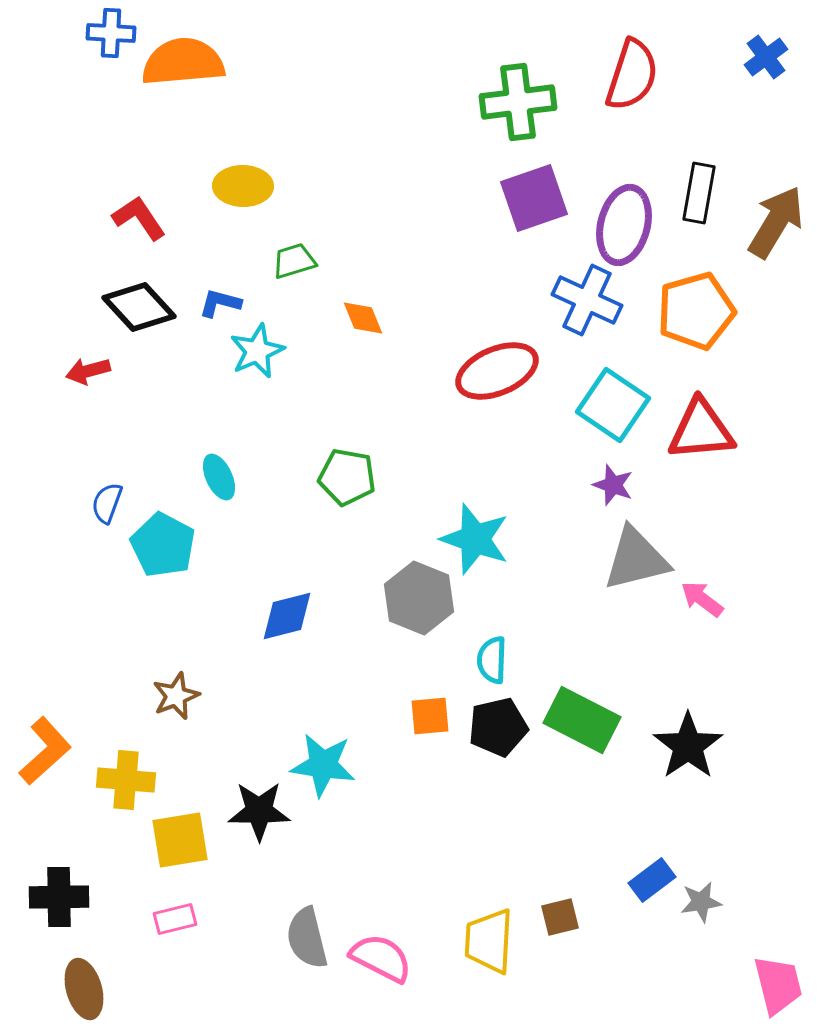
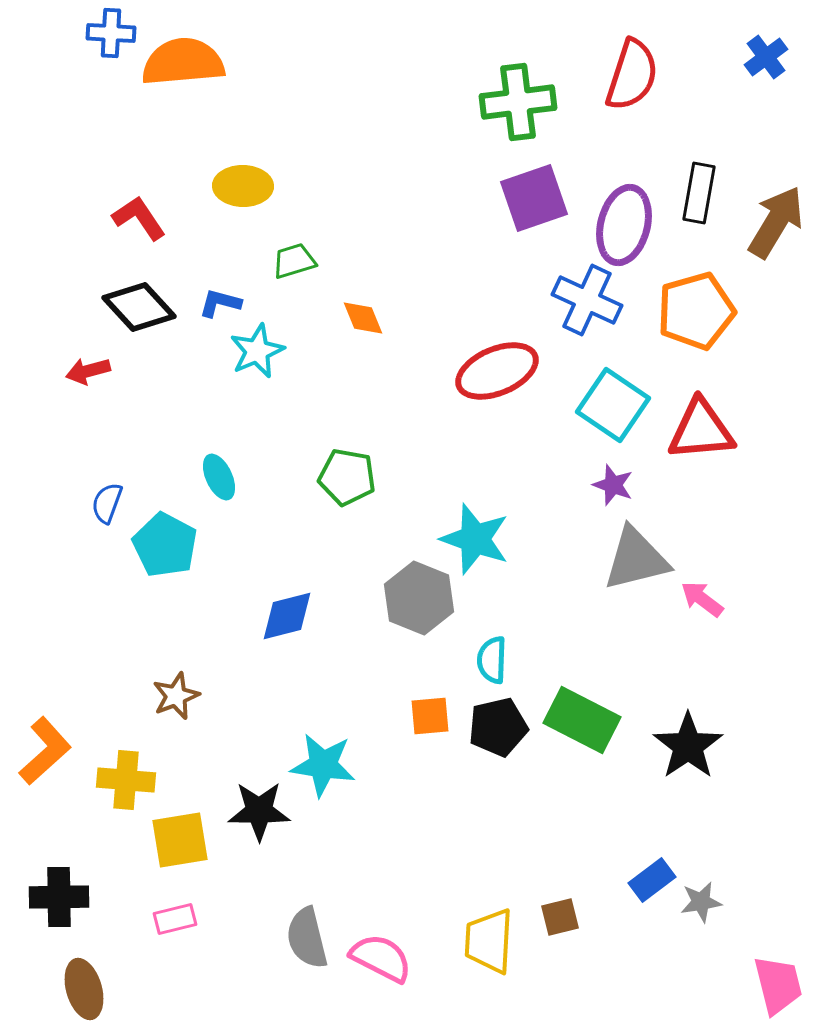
cyan pentagon at (163, 545): moved 2 px right
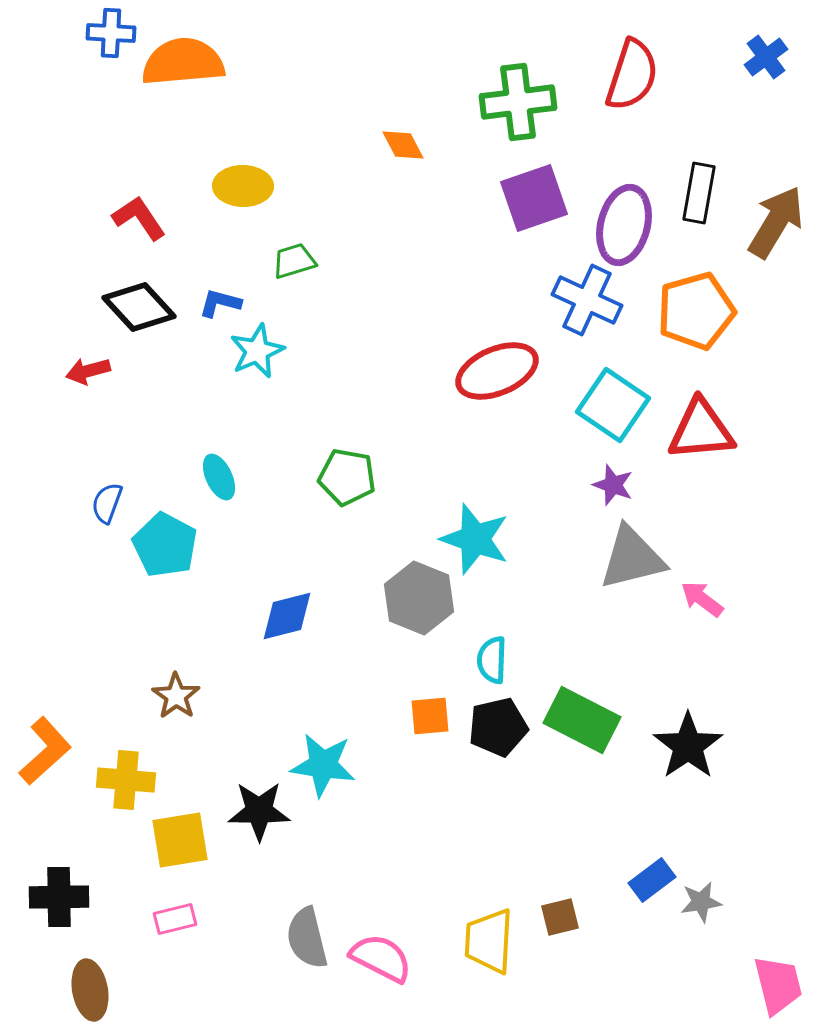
orange diamond at (363, 318): moved 40 px right, 173 px up; rotated 6 degrees counterclockwise
gray triangle at (636, 559): moved 4 px left, 1 px up
brown star at (176, 696): rotated 15 degrees counterclockwise
brown ellipse at (84, 989): moved 6 px right, 1 px down; rotated 6 degrees clockwise
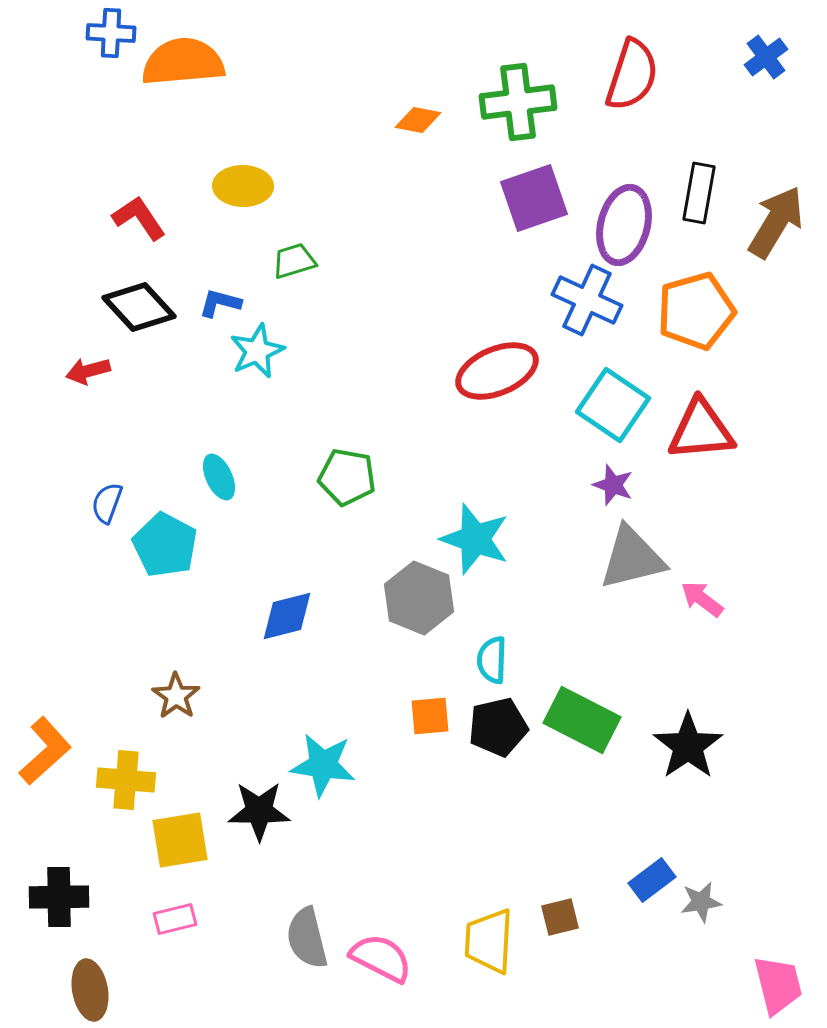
orange diamond at (403, 145): moved 15 px right, 25 px up; rotated 51 degrees counterclockwise
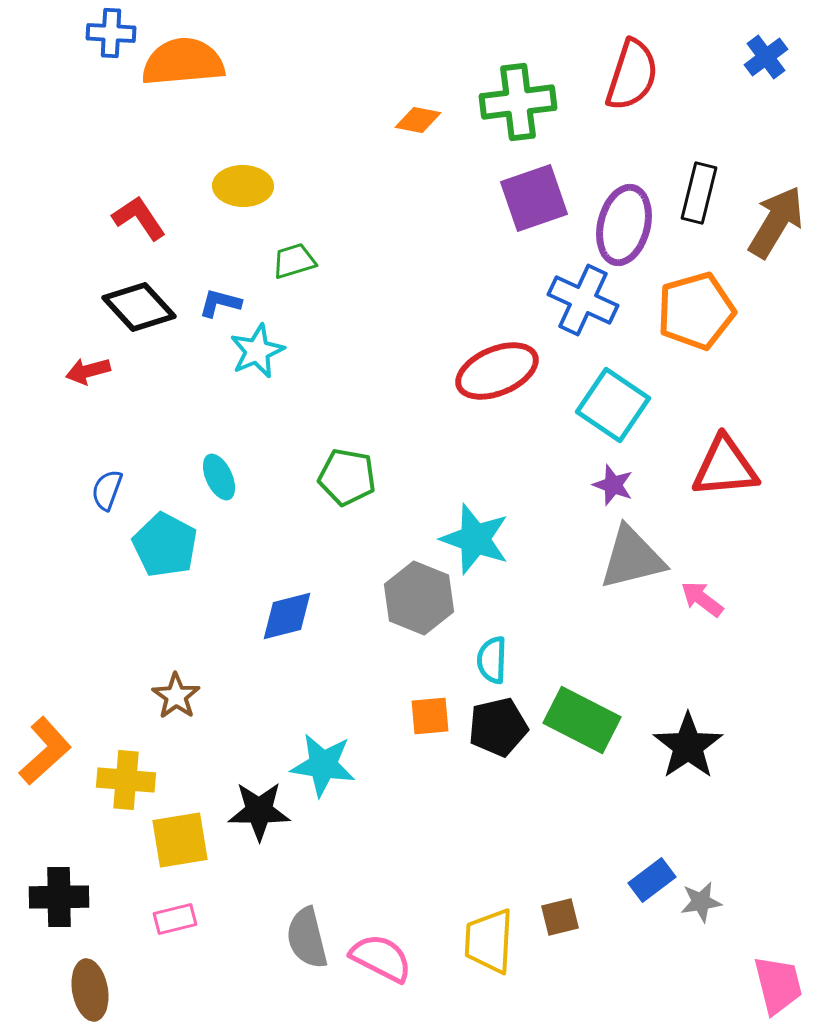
black rectangle at (699, 193): rotated 4 degrees clockwise
blue cross at (587, 300): moved 4 px left
red triangle at (701, 430): moved 24 px right, 37 px down
blue semicircle at (107, 503): moved 13 px up
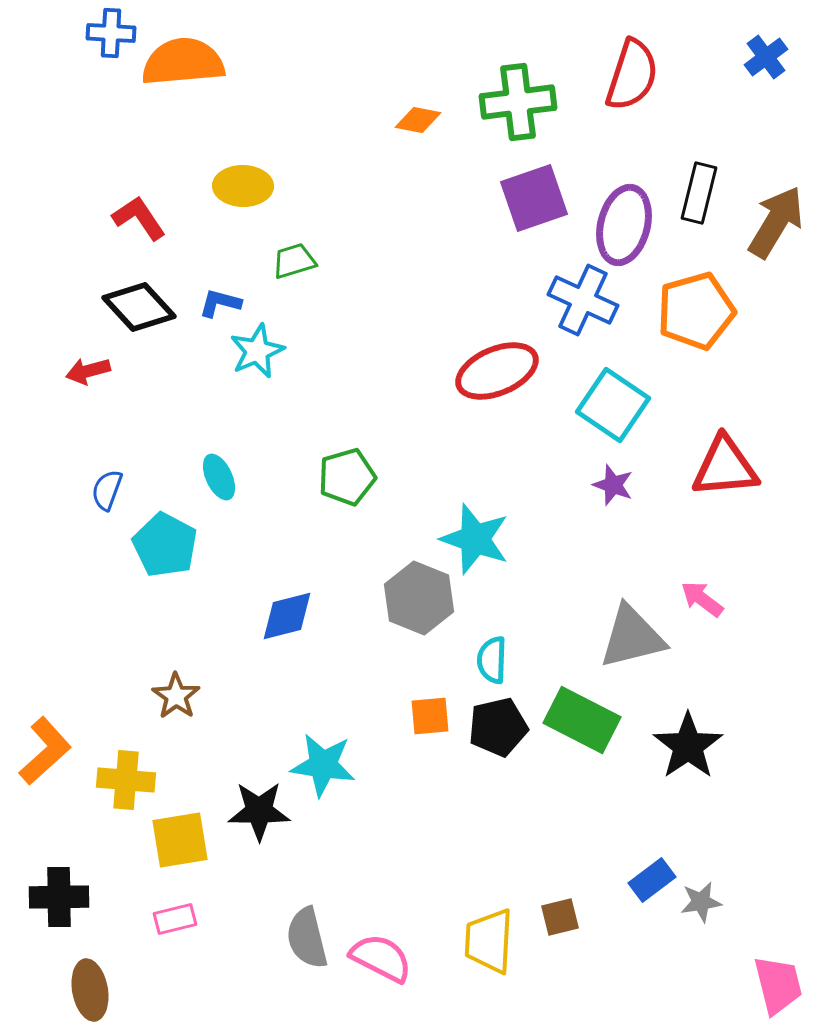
green pentagon at (347, 477): rotated 26 degrees counterclockwise
gray triangle at (632, 558): moved 79 px down
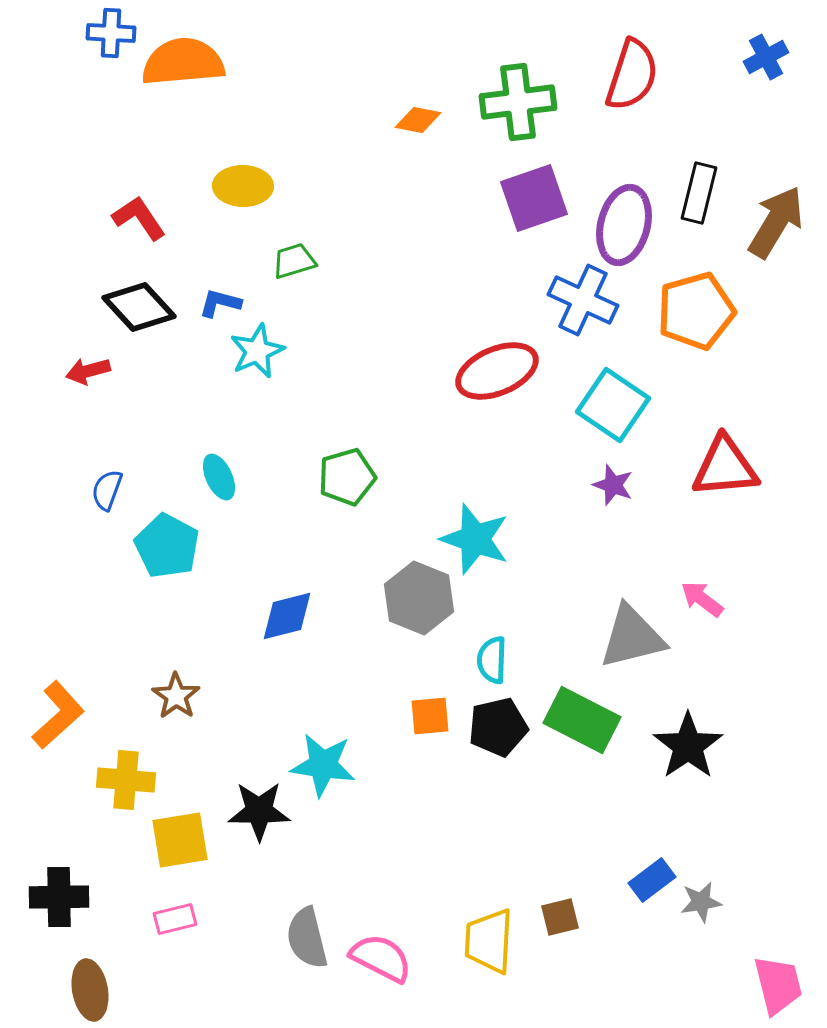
blue cross at (766, 57): rotated 9 degrees clockwise
cyan pentagon at (165, 545): moved 2 px right, 1 px down
orange L-shape at (45, 751): moved 13 px right, 36 px up
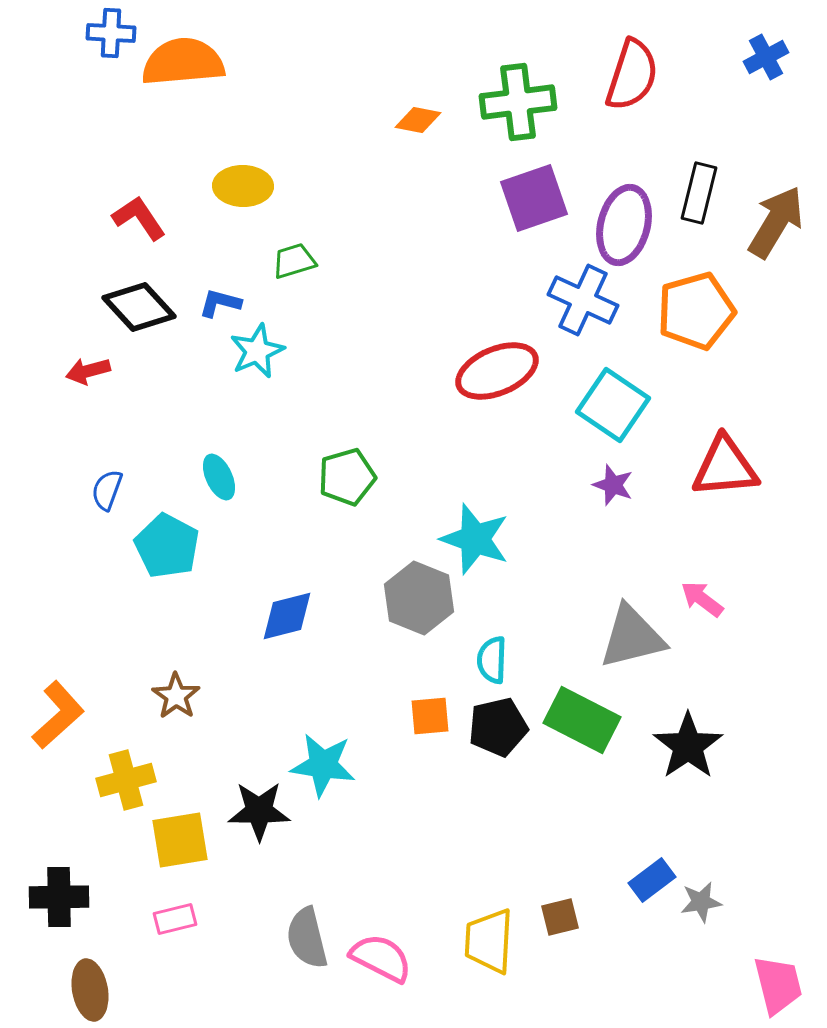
yellow cross at (126, 780): rotated 20 degrees counterclockwise
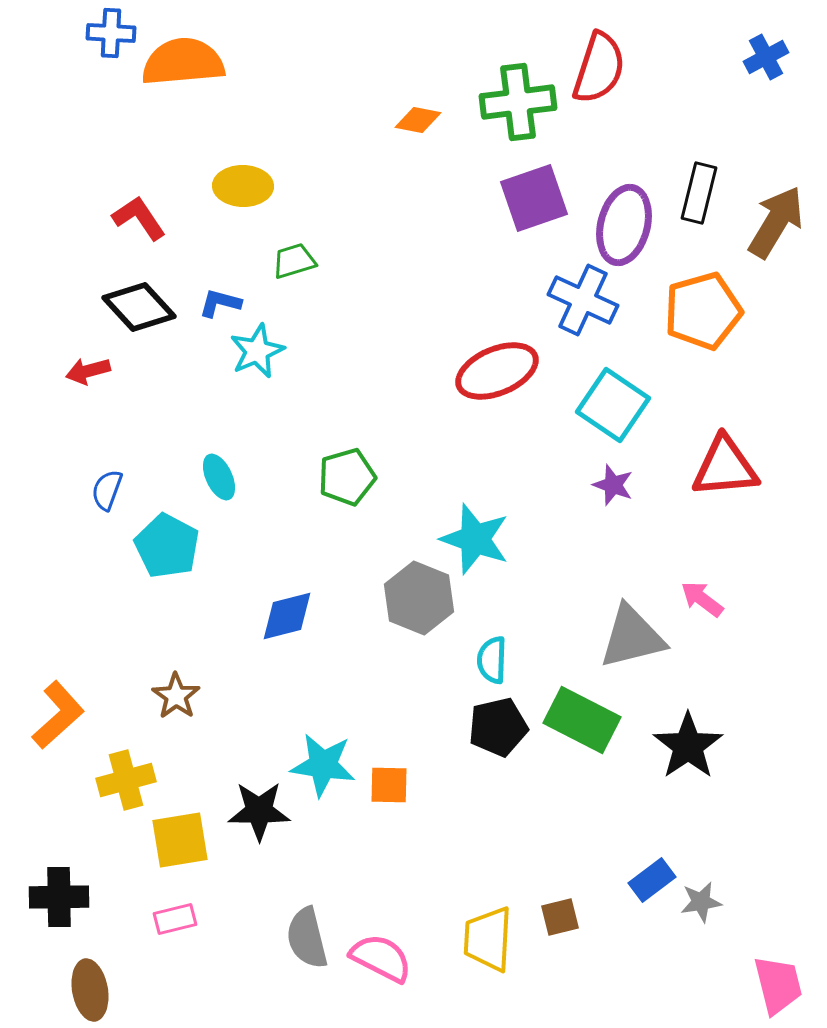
red semicircle at (632, 75): moved 33 px left, 7 px up
orange pentagon at (696, 311): moved 7 px right
orange square at (430, 716): moved 41 px left, 69 px down; rotated 6 degrees clockwise
yellow trapezoid at (489, 941): moved 1 px left, 2 px up
